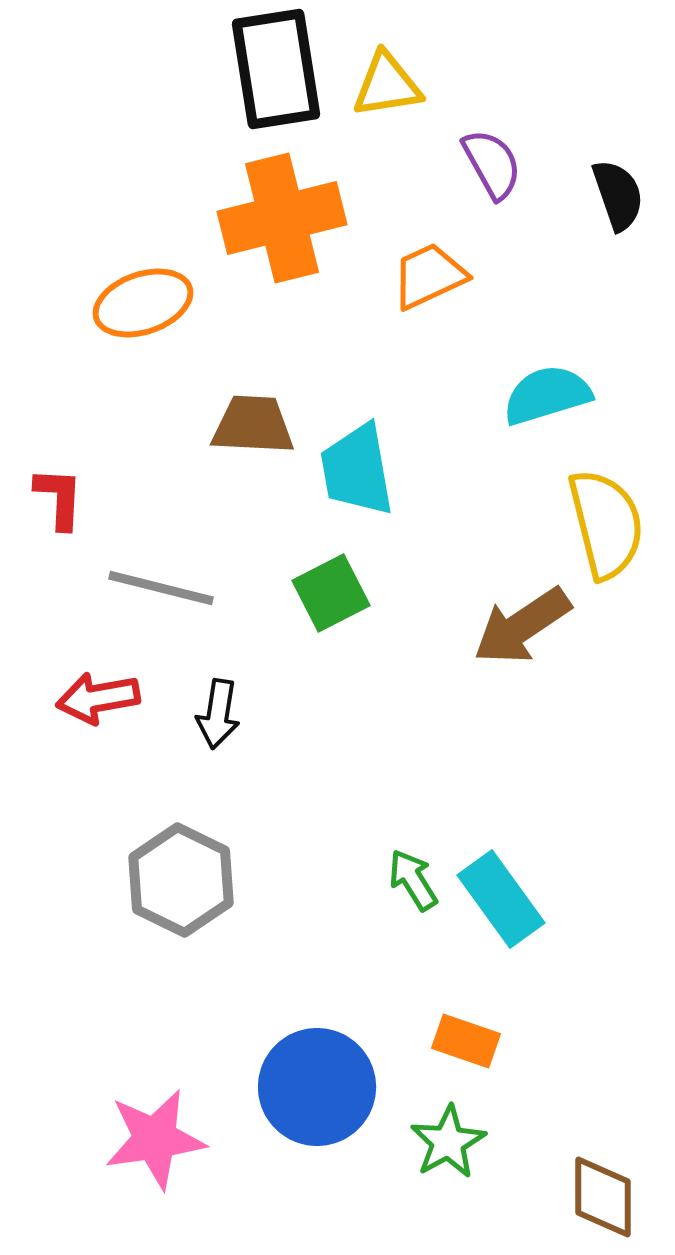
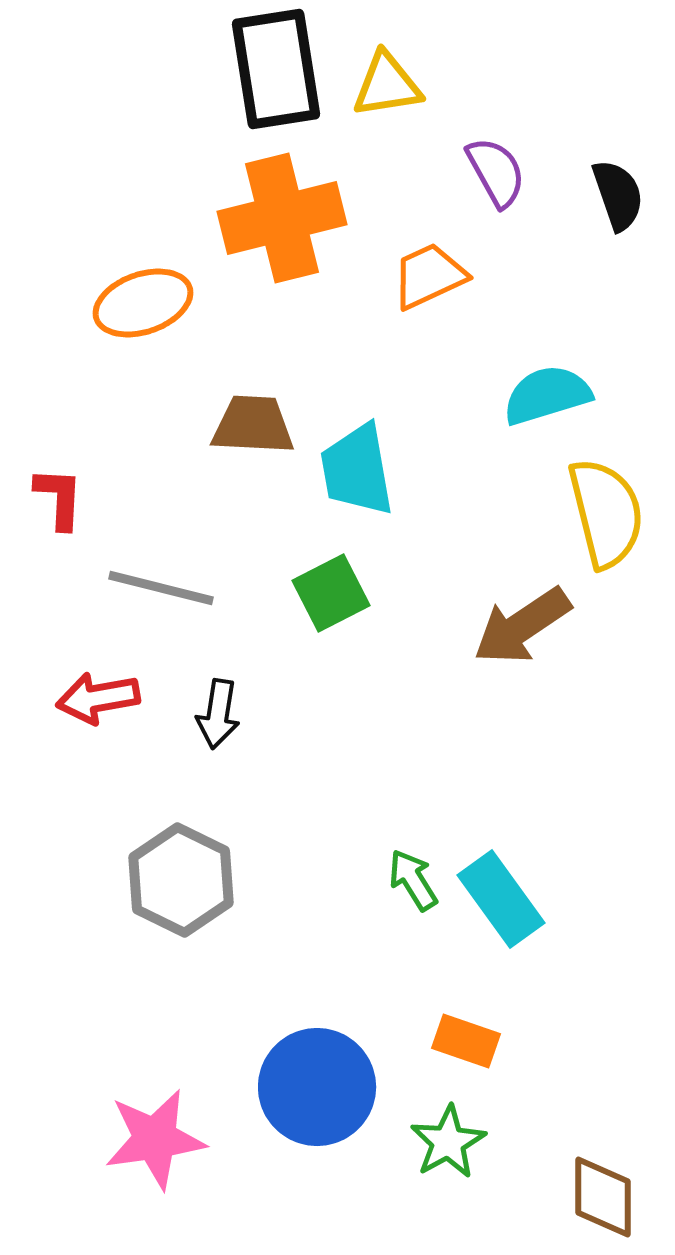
purple semicircle: moved 4 px right, 8 px down
yellow semicircle: moved 11 px up
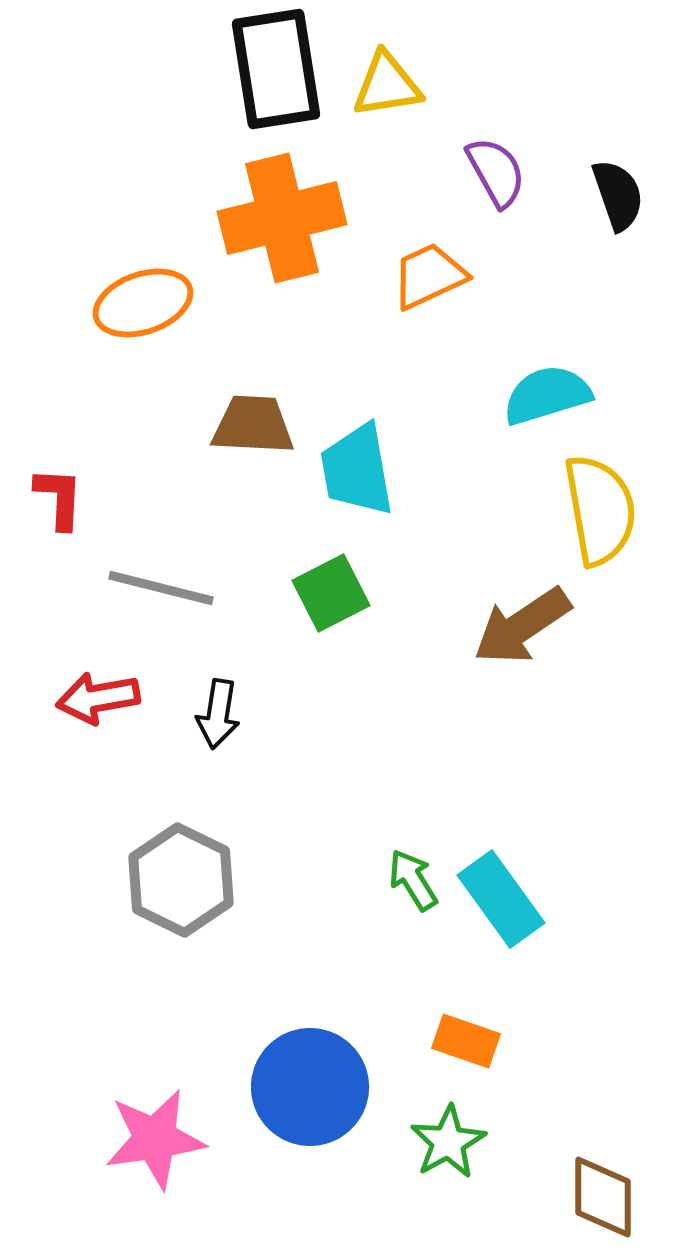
yellow semicircle: moved 6 px left, 3 px up; rotated 4 degrees clockwise
blue circle: moved 7 px left
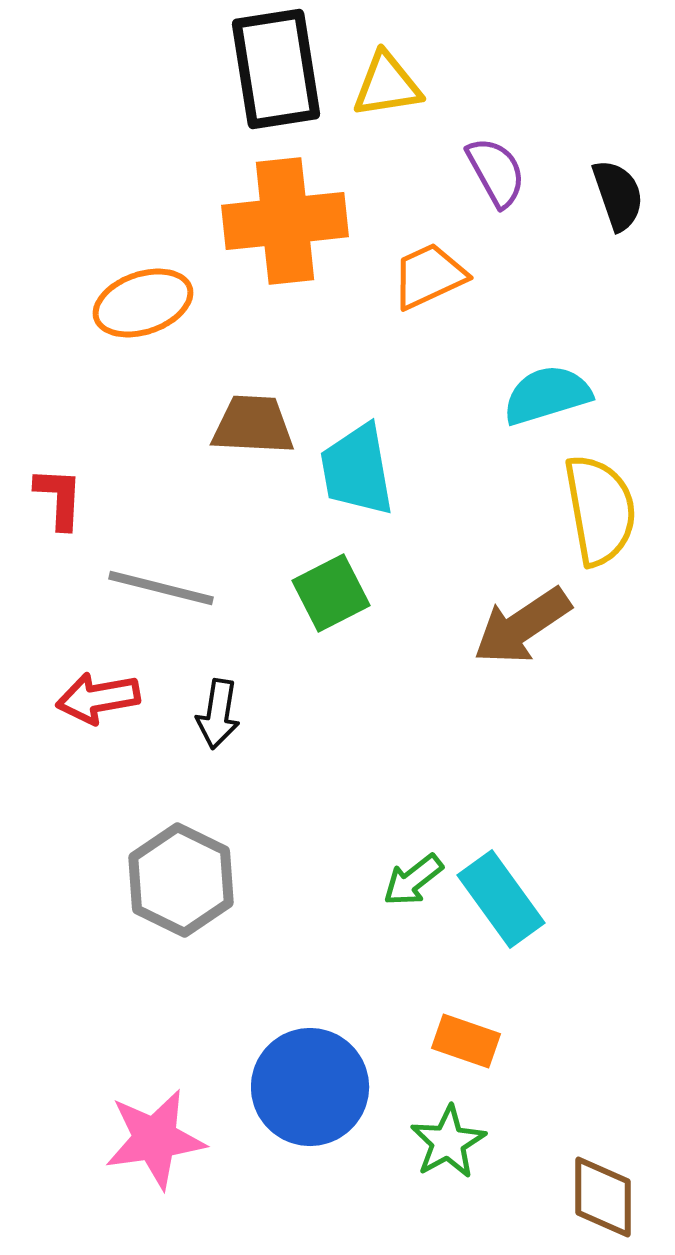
orange cross: moved 3 px right, 3 px down; rotated 8 degrees clockwise
green arrow: rotated 96 degrees counterclockwise
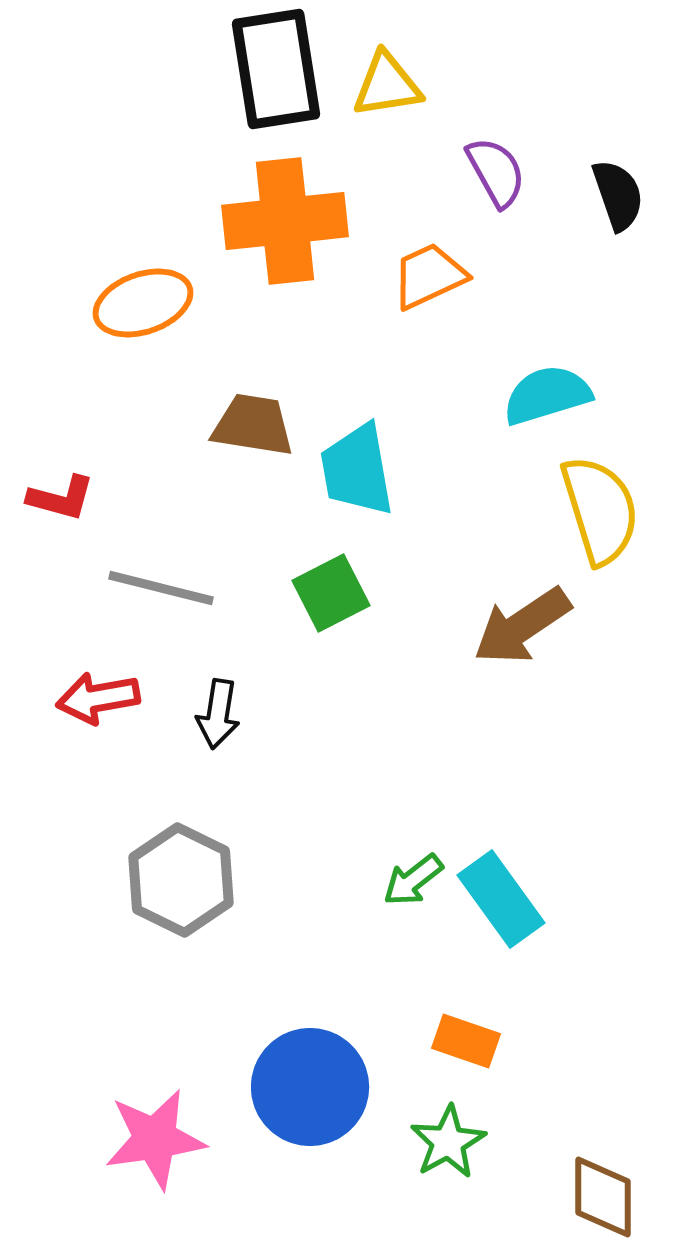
brown trapezoid: rotated 6 degrees clockwise
red L-shape: moved 2 px right; rotated 102 degrees clockwise
yellow semicircle: rotated 7 degrees counterclockwise
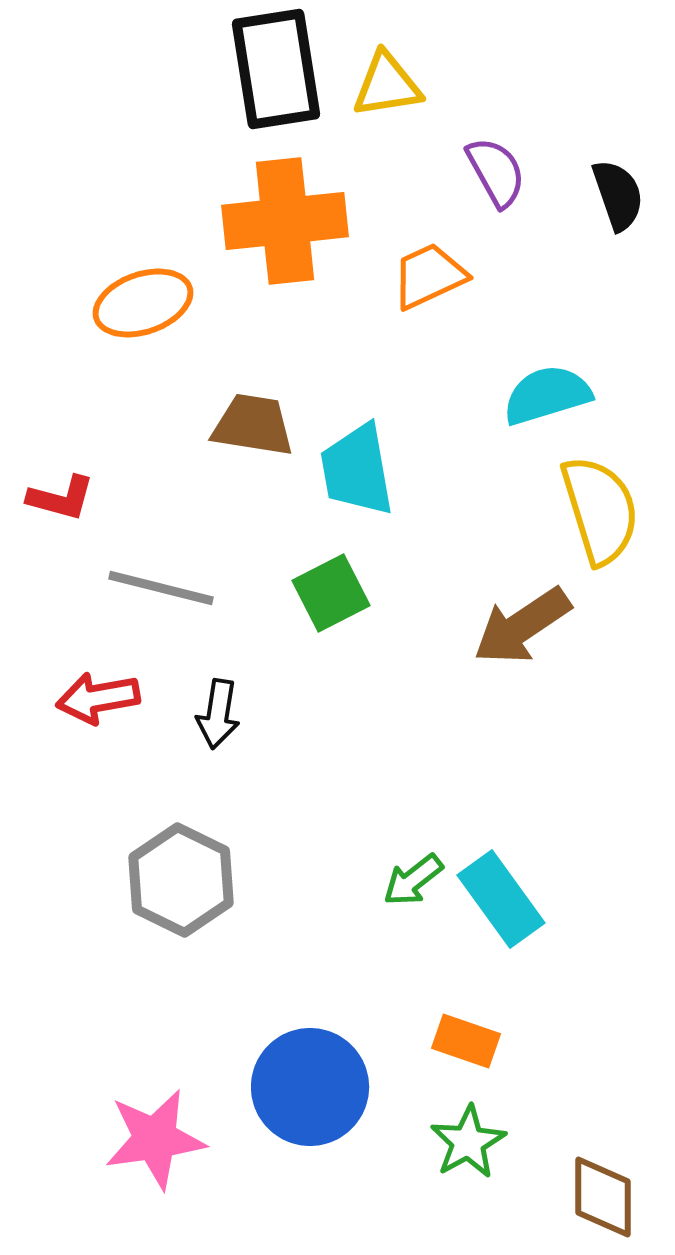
green star: moved 20 px right
